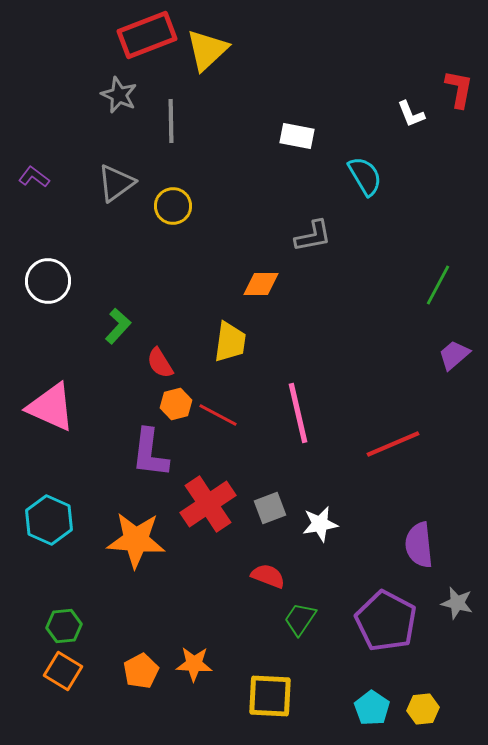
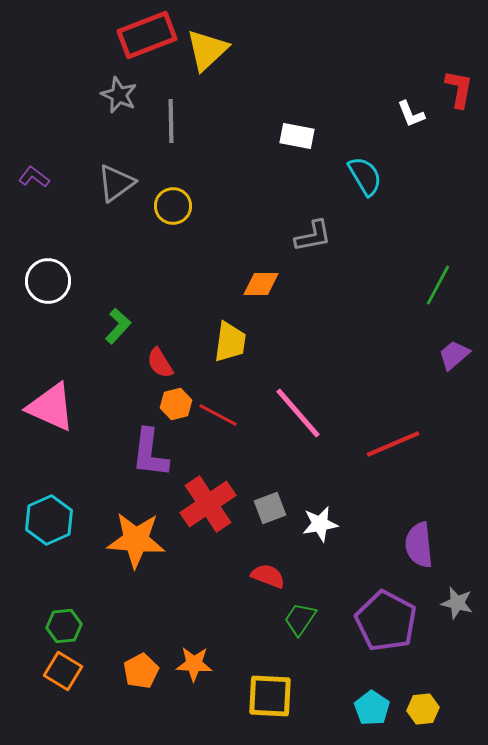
pink line at (298, 413): rotated 28 degrees counterclockwise
cyan hexagon at (49, 520): rotated 12 degrees clockwise
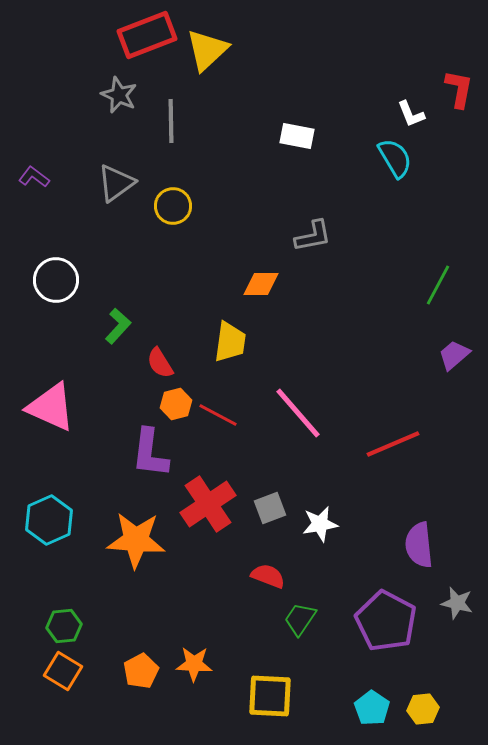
cyan semicircle at (365, 176): moved 30 px right, 18 px up
white circle at (48, 281): moved 8 px right, 1 px up
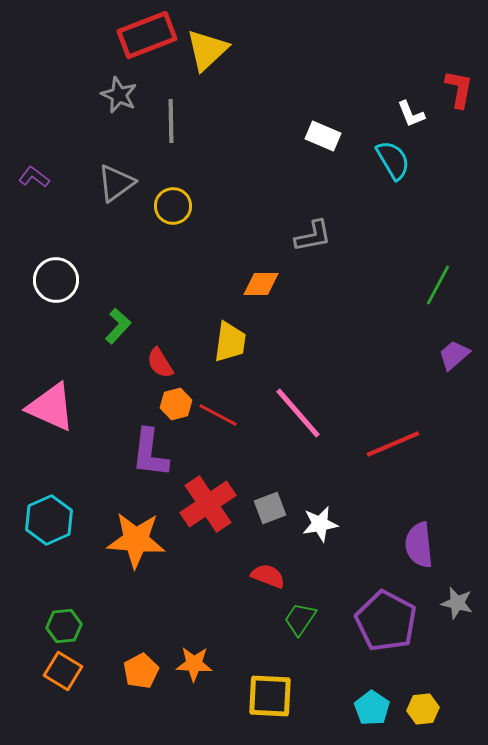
white rectangle at (297, 136): moved 26 px right; rotated 12 degrees clockwise
cyan semicircle at (395, 158): moved 2 px left, 2 px down
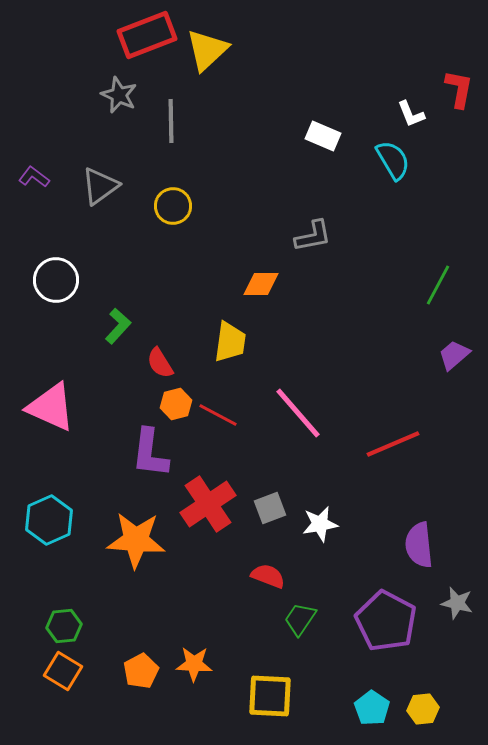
gray triangle at (116, 183): moved 16 px left, 3 px down
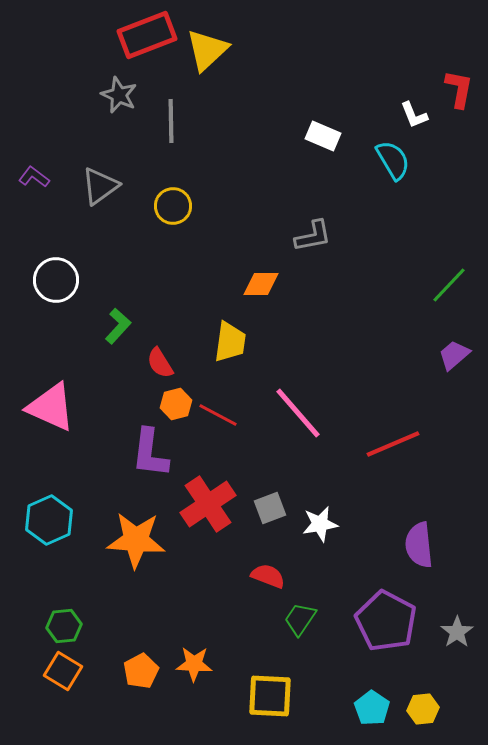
white L-shape at (411, 114): moved 3 px right, 1 px down
green line at (438, 285): moved 11 px right; rotated 15 degrees clockwise
gray star at (457, 603): moved 29 px down; rotated 24 degrees clockwise
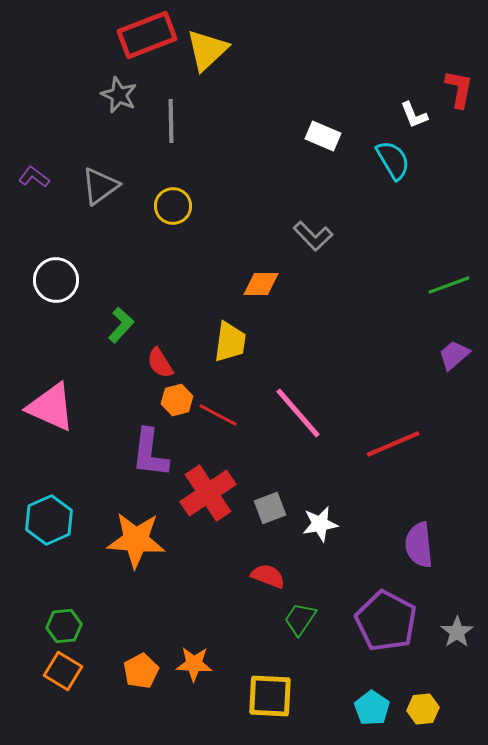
gray L-shape at (313, 236): rotated 57 degrees clockwise
green line at (449, 285): rotated 27 degrees clockwise
green L-shape at (118, 326): moved 3 px right, 1 px up
orange hexagon at (176, 404): moved 1 px right, 4 px up
red cross at (208, 504): moved 11 px up
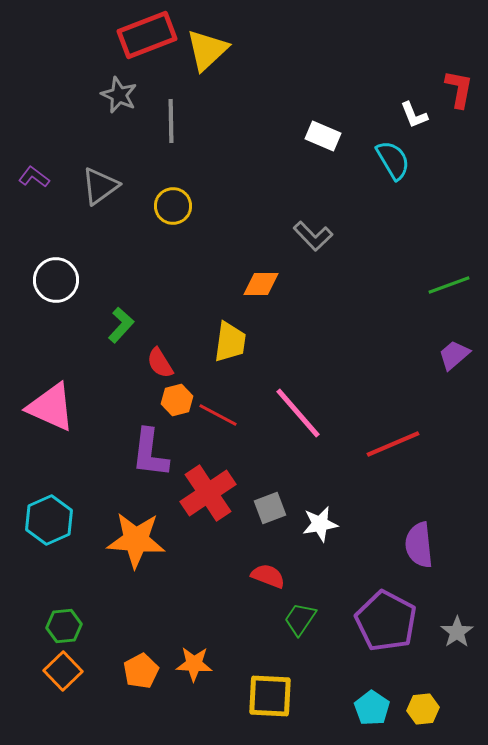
orange square at (63, 671): rotated 15 degrees clockwise
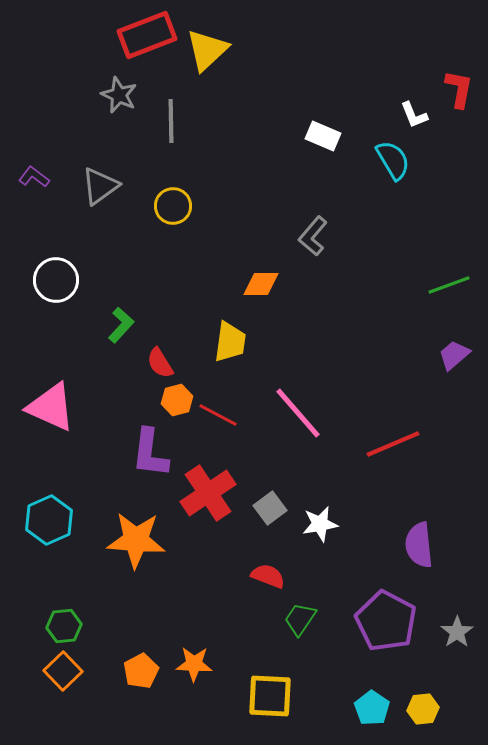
gray L-shape at (313, 236): rotated 84 degrees clockwise
gray square at (270, 508): rotated 16 degrees counterclockwise
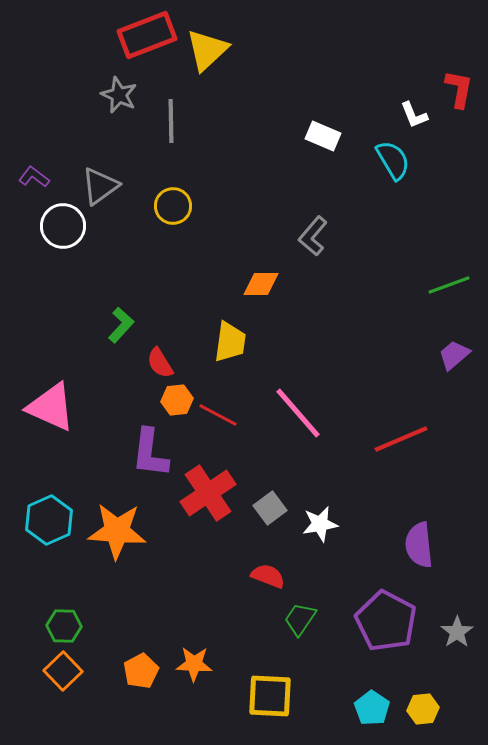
white circle at (56, 280): moved 7 px right, 54 px up
orange hexagon at (177, 400): rotated 8 degrees clockwise
red line at (393, 444): moved 8 px right, 5 px up
orange star at (136, 540): moved 19 px left, 9 px up
green hexagon at (64, 626): rotated 8 degrees clockwise
